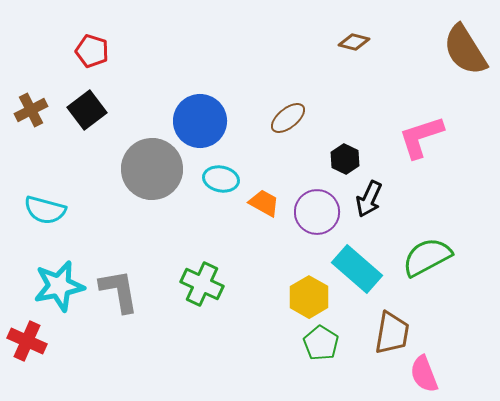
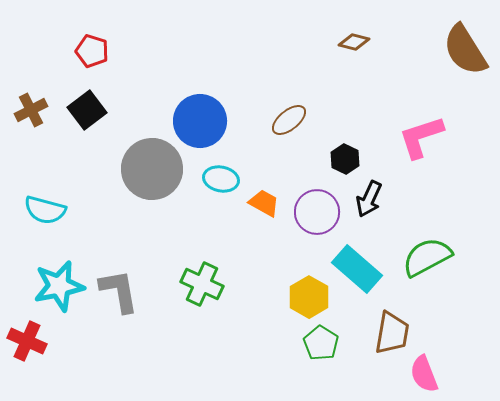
brown ellipse: moved 1 px right, 2 px down
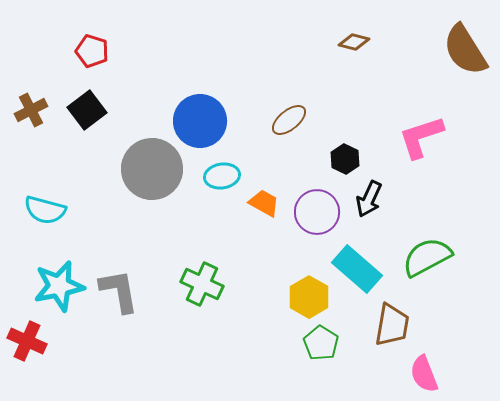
cyan ellipse: moved 1 px right, 3 px up; rotated 20 degrees counterclockwise
brown trapezoid: moved 8 px up
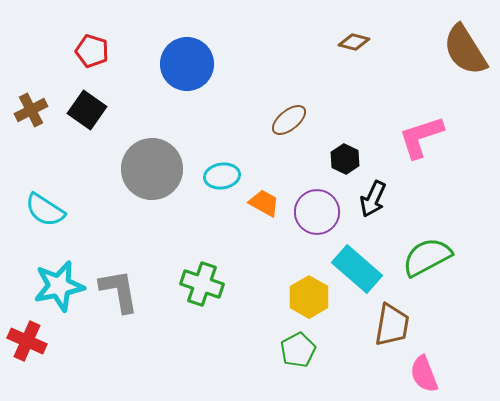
black square: rotated 18 degrees counterclockwise
blue circle: moved 13 px left, 57 px up
black arrow: moved 4 px right
cyan semicircle: rotated 18 degrees clockwise
green cross: rotated 6 degrees counterclockwise
green pentagon: moved 23 px left, 7 px down; rotated 12 degrees clockwise
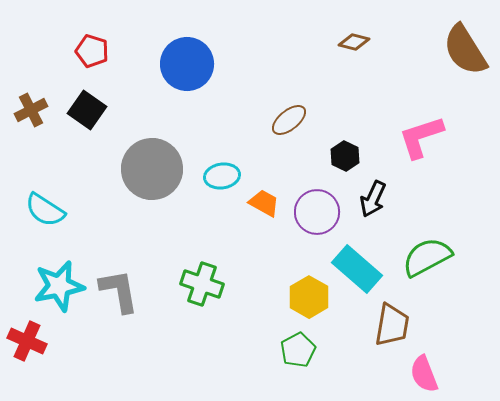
black hexagon: moved 3 px up
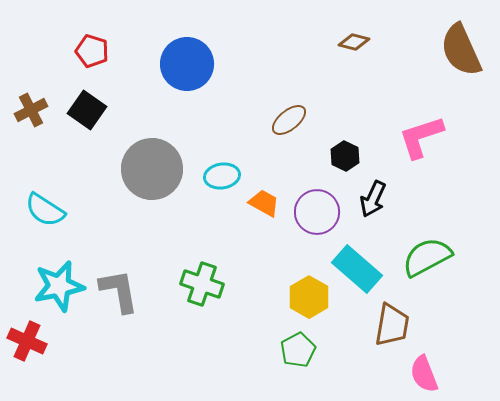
brown semicircle: moved 4 px left; rotated 8 degrees clockwise
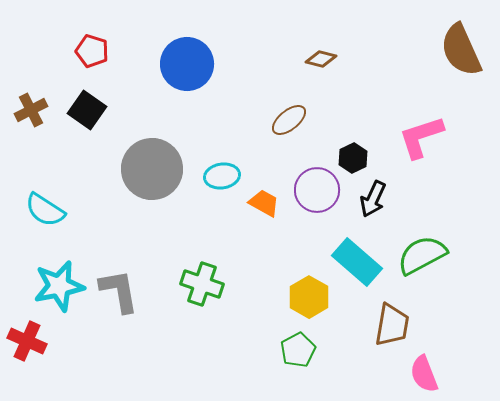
brown diamond: moved 33 px left, 17 px down
black hexagon: moved 8 px right, 2 px down; rotated 8 degrees clockwise
purple circle: moved 22 px up
green semicircle: moved 5 px left, 2 px up
cyan rectangle: moved 7 px up
